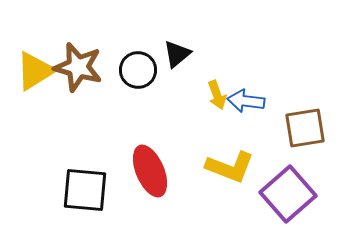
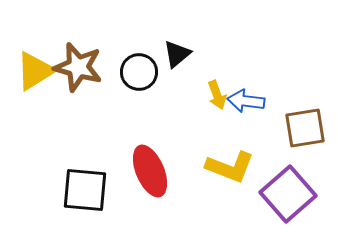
black circle: moved 1 px right, 2 px down
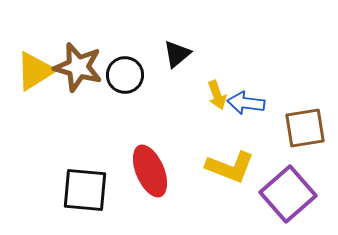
black circle: moved 14 px left, 3 px down
blue arrow: moved 2 px down
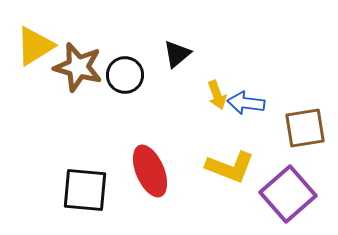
yellow triangle: moved 25 px up
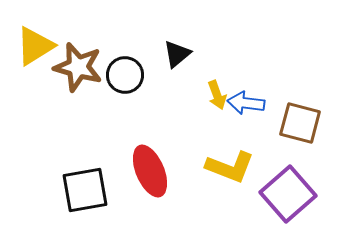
brown square: moved 5 px left, 5 px up; rotated 24 degrees clockwise
black square: rotated 15 degrees counterclockwise
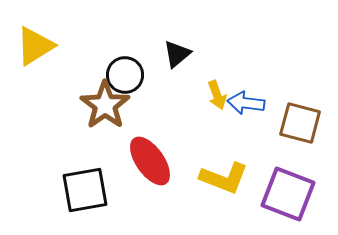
brown star: moved 27 px right, 38 px down; rotated 21 degrees clockwise
yellow L-shape: moved 6 px left, 11 px down
red ellipse: moved 10 px up; rotated 12 degrees counterclockwise
purple square: rotated 28 degrees counterclockwise
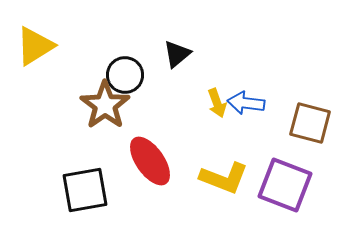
yellow arrow: moved 8 px down
brown square: moved 10 px right
purple square: moved 3 px left, 9 px up
